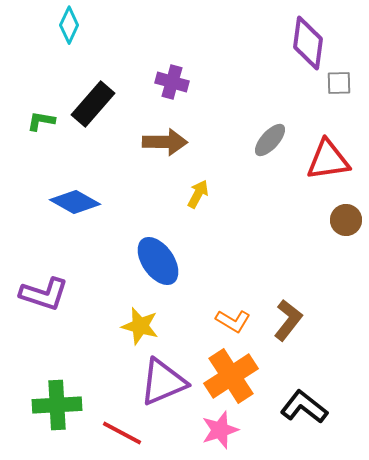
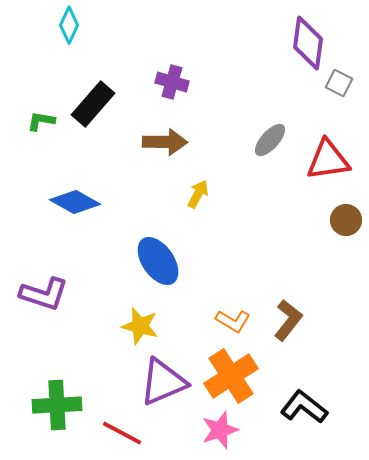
gray square: rotated 28 degrees clockwise
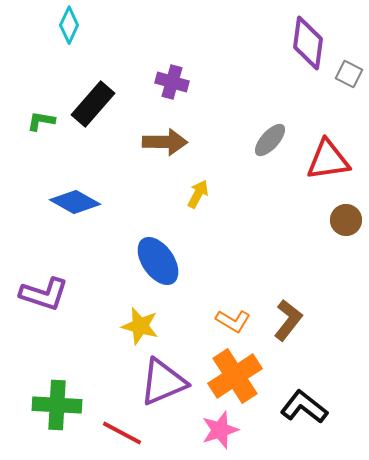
gray square: moved 10 px right, 9 px up
orange cross: moved 4 px right
green cross: rotated 6 degrees clockwise
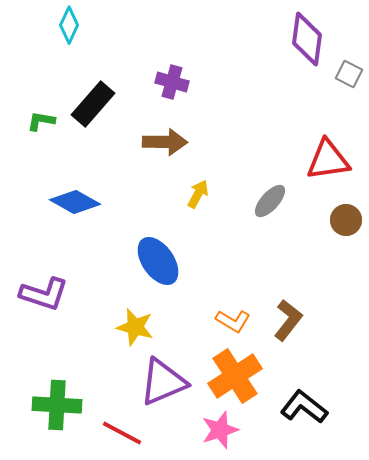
purple diamond: moved 1 px left, 4 px up
gray ellipse: moved 61 px down
yellow star: moved 5 px left, 1 px down
